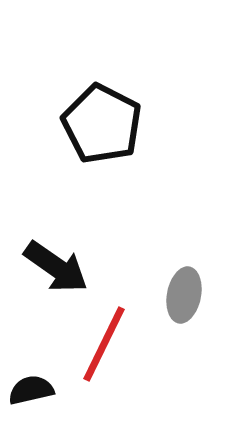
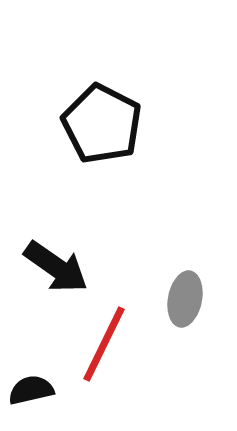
gray ellipse: moved 1 px right, 4 px down
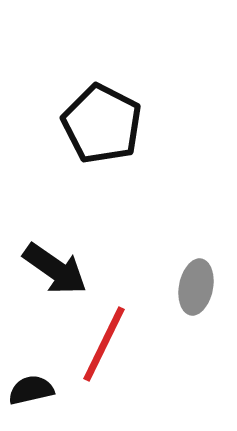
black arrow: moved 1 px left, 2 px down
gray ellipse: moved 11 px right, 12 px up
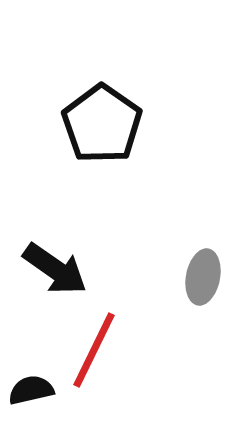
black pentagon: rotated 8 degrees clockwise
gray ellipse: moved 7 px right, 10 px up
red line: moved 10 px left, 6 px down
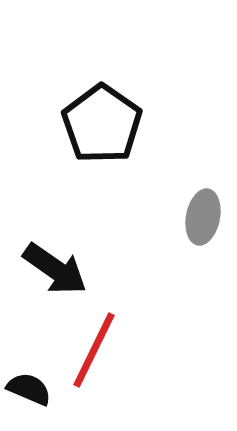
gray ellipse: moved 60 px up
black semicircle: moved 2 px left, 1 px up; rotated 36 degrees clockwise
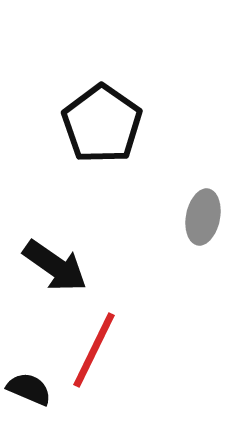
black arrow: moved 3 px up
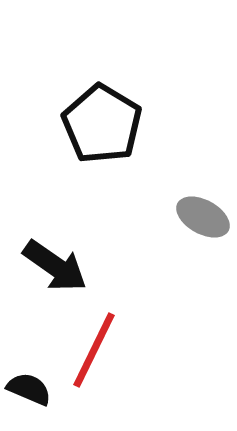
black pentagon: rotated 4 degrees counterclockwise
gray ellipse: rotated 72 degrees counterclockwise
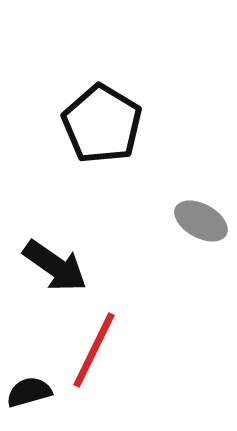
gray ellipse: moved 2 px left, 4 px down
black semicircle: moved 3 px down; rotated 39 degrees counterclockwise
